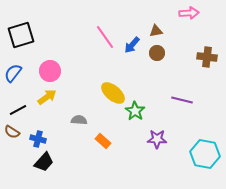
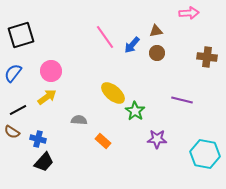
pink circle: moved 1 px right
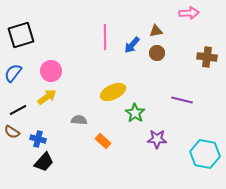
pink line: rotated 35 degrees clockwise
yellow ellipse: moved 1 px up; rotated 65 degrees counterclockwise
green star: moved 2 px down
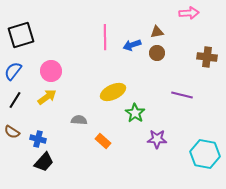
brown triangle: moved 1 px right, 1 px down
blue arrow: rotated 30 degrees clockwise
blue semicircle: moved 2 px up
purple line: moved 5 px up
black line: moved 3 px left, 10 px up; rotated 30 degrees counterclockwise
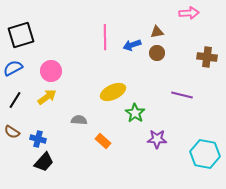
blue semicircle: moved 3 px up; rotated 24 degrees clockwise
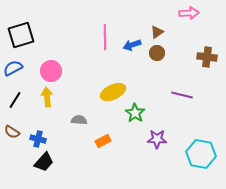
brown triangle: rotated 24 degrees counterclockwise
yellow arrow: rotated 60 degrees counterclockwise
orange rectangle: rotated 70 degrees counterclockwise
cyan hexagon: moved 4 px left
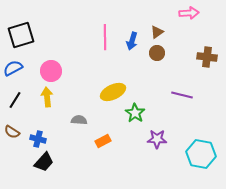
blue arrow: moved 4 px up; rotated 54 degrees counterclockwise
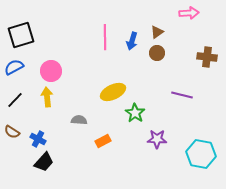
blue semicircle: moved 1 px right, 1 px up
black line: rotated 12 degrees clockwise
blue cross: rotated 14 degrees clockwise
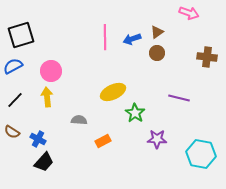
pink arrow: rotated 24 degrees clockwise
blue arrow: moved 2 px up; rotated 54 degrees clockwise
blue semicircle: moved 1 px left, 1 px up
purple line: moved 3 px left, 3 px down
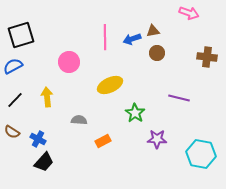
brown triangle: moved 4 px left, 1 px up; rotated 24 degrees clockwise
pink circle: moved 18 px right, 9 px up
yellow ellipse: moved 3 px left, 7 px up
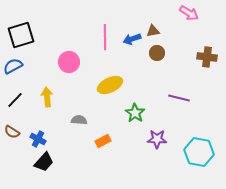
pink arrow: rotated 12 degrees clockwise
cyan hexagon: moved 2 px left, 2 px up
